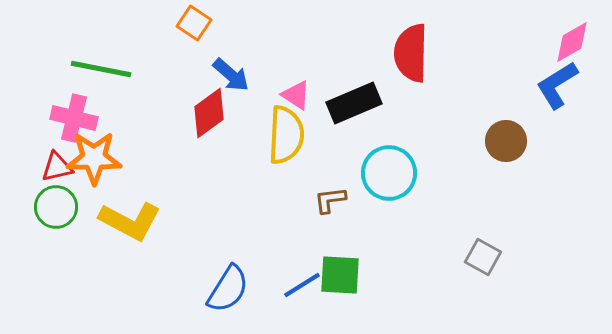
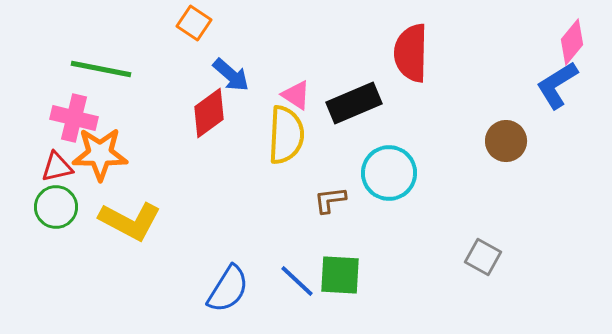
pink diamond: rotated 21 degrees counterclockwise
orange star: moved 6 px right, 4 px up
blue line: moved 5 px left, 4 px up; rotated 75 degrees clockwise
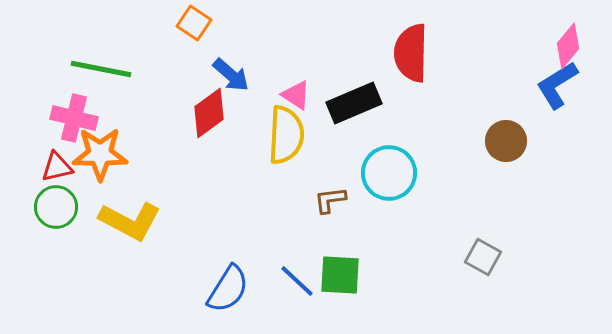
pink diamond: moved 4 px left, 4 px down
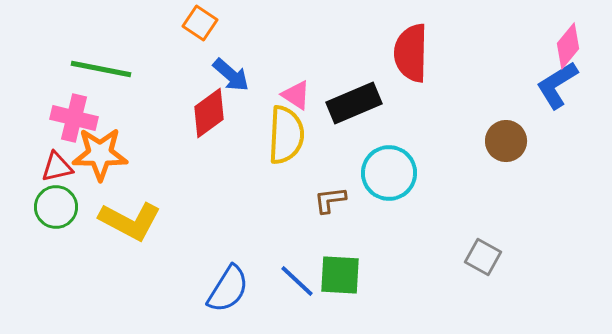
orange square: moved 6 px right
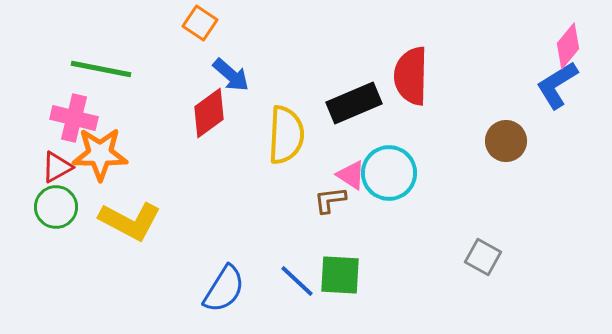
red semicircle: moved 23 px down
pink triangle: moved 55 px right, 80 px down
red triangle: rotated 16 degrees counterclockwise
blue semicircle: moved 4 px left
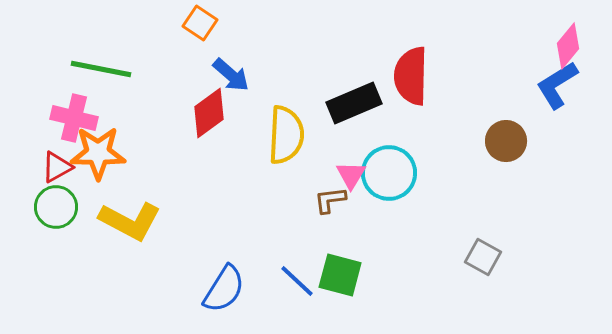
orange star: moved 2 px left, 1 px up
pink triangle: rotated 28 degrees clockwise
green square: rotated 12 degrees clockwise
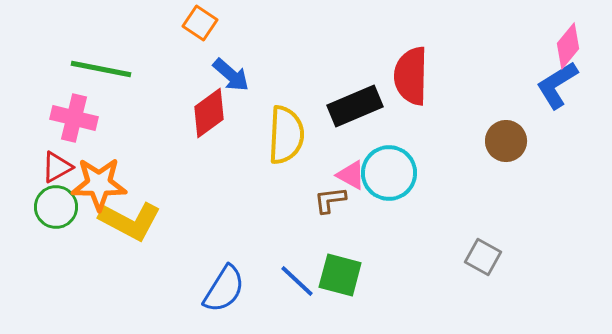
black rectangle: moved 1 px right, 3 px down
orange star: moved 1 px right, 31 px down
pink triangle: rotated 32 degrees counterclockwise
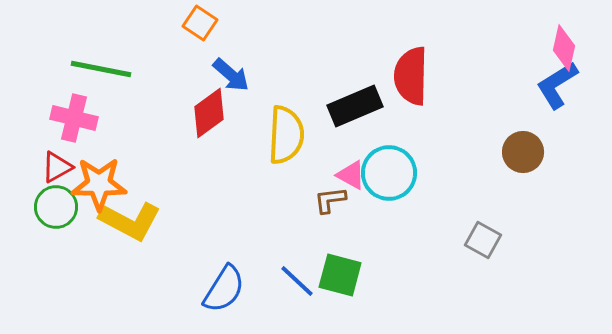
pink diamond: moved 4 px left, 2 px down; rotated 27 degrees counterclockwise
brown circle: moved 17 px right, 11 px down
gray square: moved 17 px up
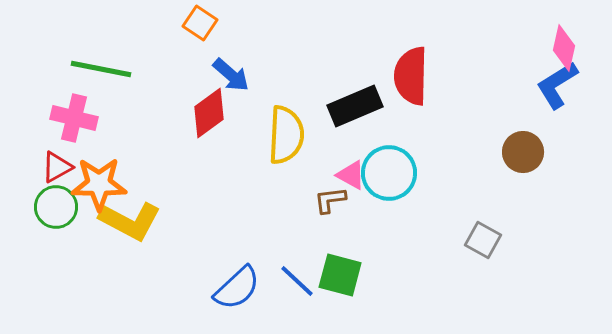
blue semicircle: moved 13 px right, 1 px up; rotated 15 degrees clockwise
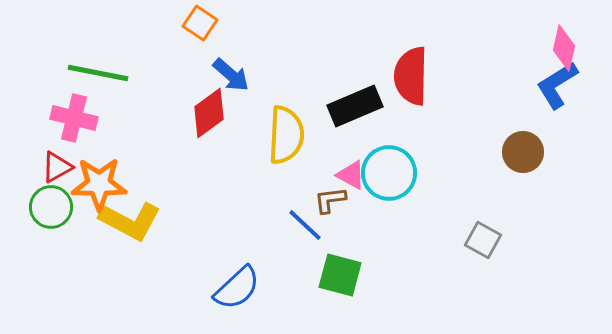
green line: moved 3 px left, 4 px down
green circle: moved 5 px left
blue line: moved 8 px right, 56 px up
